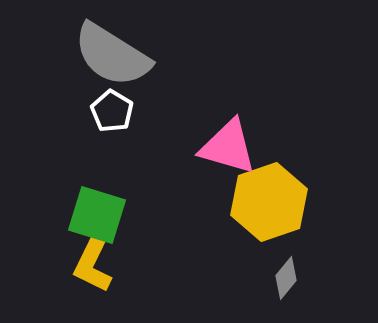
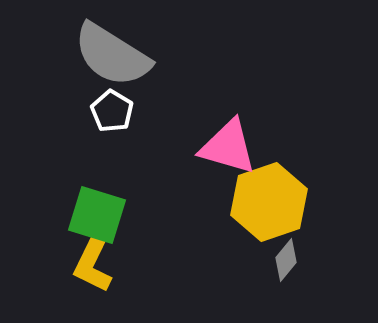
gray diamond: moved 18 px up
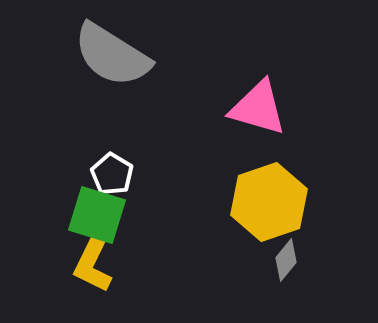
white pentagon: moved 63 px down
pink triangle: moved 30 px right, 39 px up
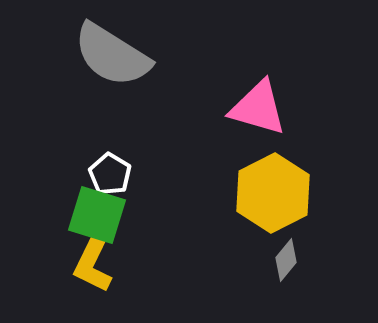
white pentagon: moved 2 px left
yellow hexagon: moved 4 px right, 9 px up; rotated 8 degrees counterclockwise
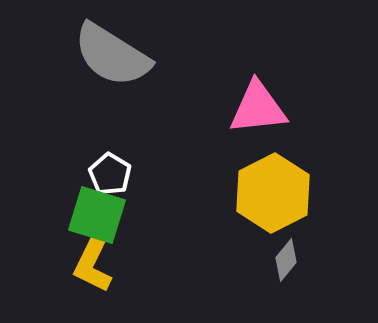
pink triangle: rotated 22 degrees counterclockwise
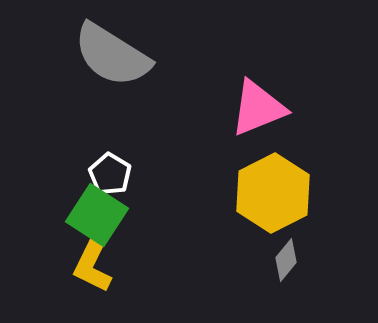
pink triangle: rotated 16 degrees counterclockwise
green square: rotated 16 degrees clockwise
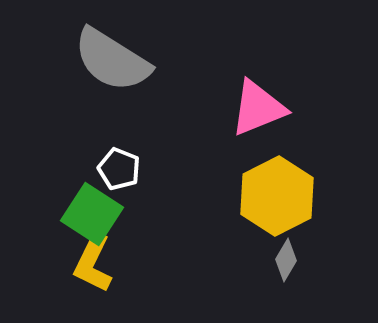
gray semicircle: moved 5 px down
white pentagon: moved 9 px right, 5 px up; rotated 9 degrees counterclockwise
yellow hexagon: moved 4 px right, 3 px down
green square: moved 5 px left, 1 px up
gray diamond: rotated 9 degrees counterclockwise
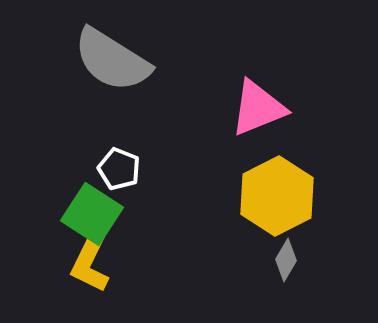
yellow L-shape: moved 3 px left
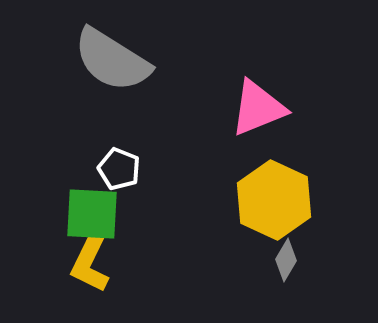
yellow hexagon: moved 3 px left, 4 px down; rotated 8 degrees counterclockwise
green square: rotated 30 degrees counterclockwise
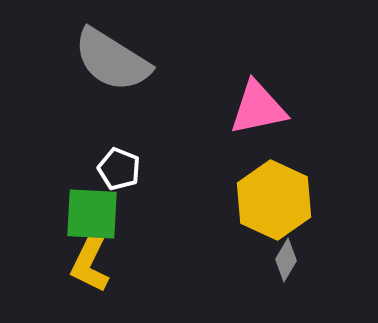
pink triangle: rotated 10 degrees clockwise
